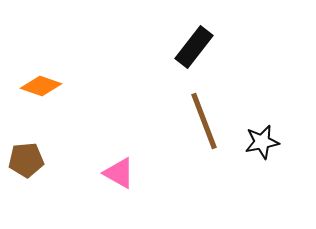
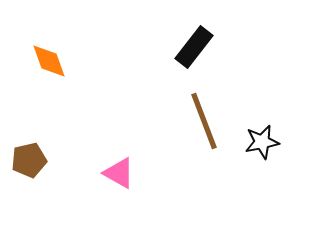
orange diamond: moved 8 px right, 25 px up; rotated 51 degrees clockwise
brown pentagon: moved 3 px right; rotated 8 degrees counterclockwise
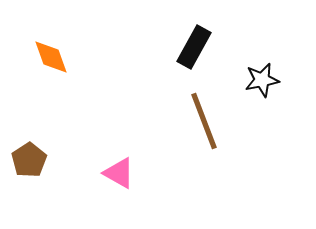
black rectangle: rotated 9 degrees counterclockwise
orange diamond: moved 2 px right, 4 px up
black star: moved 62 px up
brown pentagon: rotated 20 degrees counterclockwise
